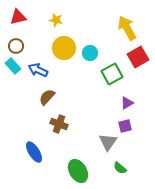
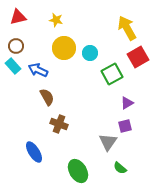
brown semicircle: rotated 108 degrees clockwise
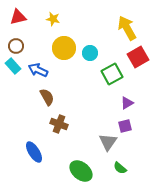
yellow star: moved 3 px left, 1 px up
green ellipse: moved 3 px right; rotated 20 degrees counterclockwise
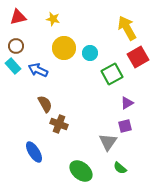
brown semicircle: moved 2 px left, 7 px down
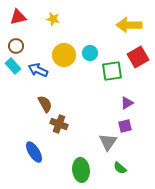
yellow arrow: moved 2 px right, 3 px up; rotated 60 degrees counterclockwise
yellow circle: moved 7 px down
green square: moved 3 px up; rotated 20 degrees clockwise
green ellipse: moved 1 px up; rotated 45 degrees clockwise
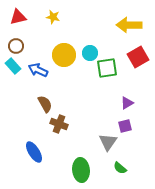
yellow star: moved 2 px up
green square: moved 5 px left, 3 px up
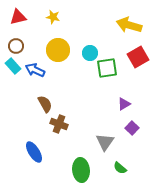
yellow arrow: rotated 15 degrees clockwise
yellow circle: moved 6 px left, 5 px up
blue arrow: moved 3 px left
purple triangle: moved 3 px left, 1 px down
purple square: moved 7 px right, 2 px down; rotated 32 degrees counterclockwise
gray triangle: moved 3 px left
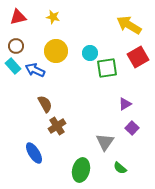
yellow arrow: rotated 15 degrees clockwise
yellow circle: moved 2 px left, 1 px down
purple triangle: moved 1 px right
brown cross: moved 2 px left, 2 px down; rotated 36 degrees clockwise
blue ellipse: moved 1 px down
green ellipse: rotated 20 degrees clockwise
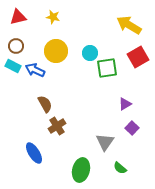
cyan rectangle: rotated 21 degrees counterclockwise
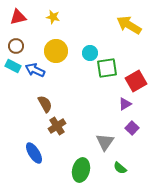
red square: moved 2 px left, 24 px down
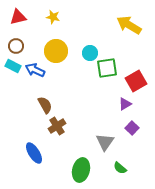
brown semicircle: moved 1 px down
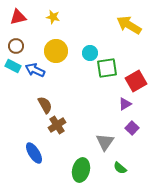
brown cross: moved 1 px up
